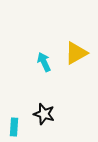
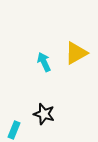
cyan rectangle: moved 3 px down; rotated 18 degrees clockwise
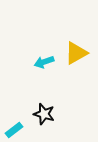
cyan arrow: rotated 84 degrees counterclockwise
cyan rectangle: rotated 30 degrees clockwise
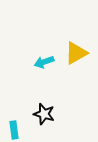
cyan rectangle: rotated 60 degrees counterclockwise
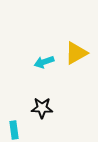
black star: moved 2 px left, 6 px up; rotated 15 degrees counterclockwise
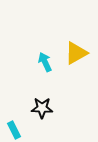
cyan arrow: moved 1 px right; rotated 84 degrees clockwise
cyan rectangle: rotated 18 degrees counterclockwise
